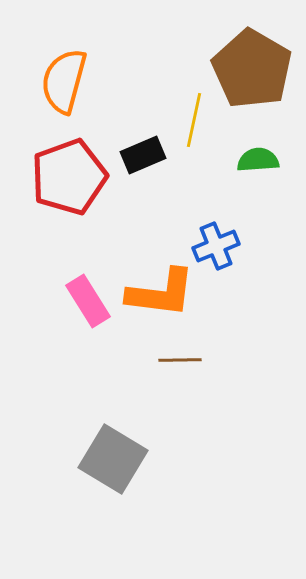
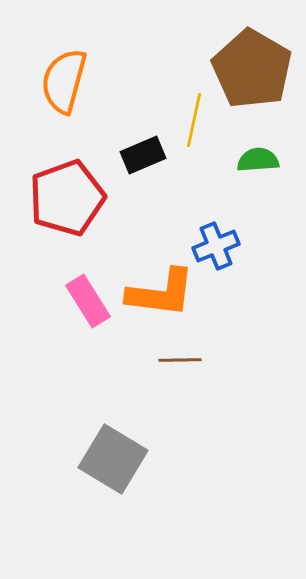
red pentagon: moved 2 px left, 21 px down
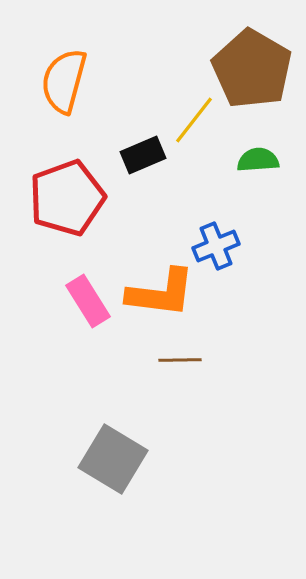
yellow line: rotated 26 degrees clockwise
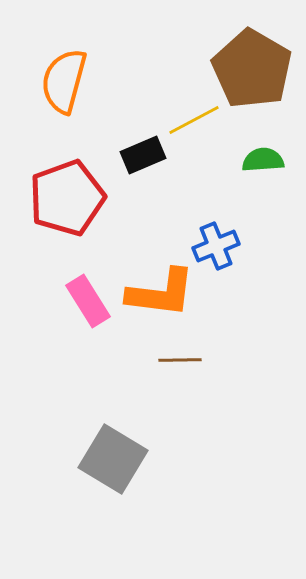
yellow line: rotated 24 degrees clockwise
green semicircle: moved 5 px right
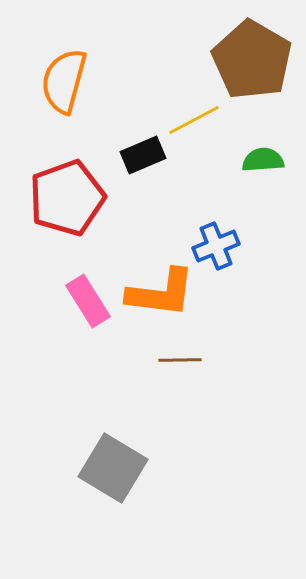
brown pentagon: moved 9 px up
gray square: moved 9 px down
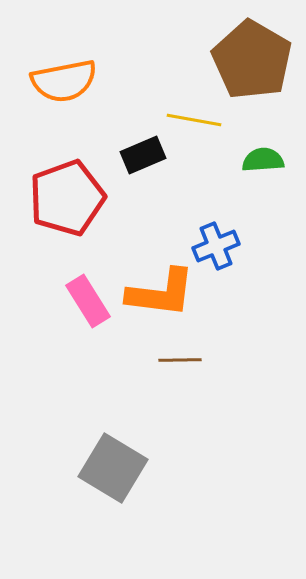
orange semicircle: rotated 116 degrees counterclockwise
yellow line: rotated 38 degrees clockwise
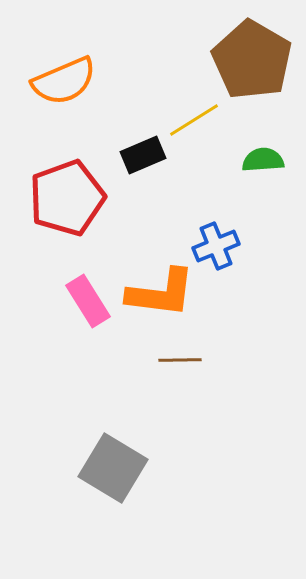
orange semicircle: rotated 12 degrees counterclockwise
yellow line: rotated 42 degrees counterclockwise
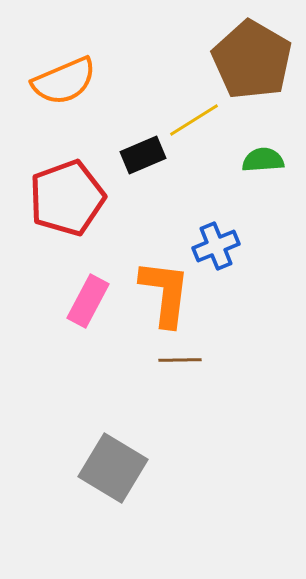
orange L-shape: moved 4 px right; rotated 90 degrees counterclockwise
pink rectangle: rotated 60 degrees clockwise
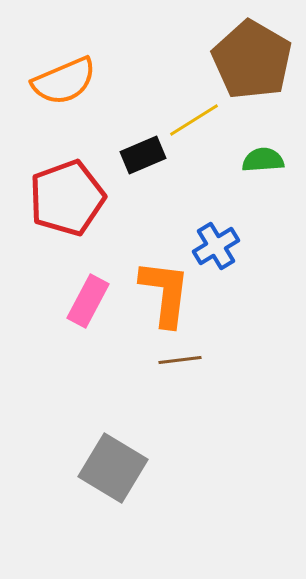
blue cross: rotated 9 degrees counterclockwise
brown line: rotated 6 degrees counterclockwise
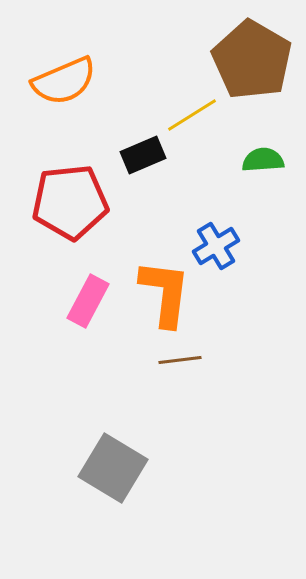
yellow line: moved 2 px left, 5 px up
red pentagon: moved 3 px right, 4 px down; rotated 14 degrees clockwise
